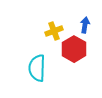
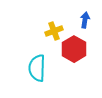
blue arrow: moved 5 px up
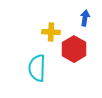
blue arrow: moved 2 px up
yellow cross: moved 3 px left, 1 px down; rotated 24 degrees clockwise
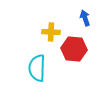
blue arrow: rotated 28 degrees counterclockwise
red hexagon: rotated 25 degrees counterclockwise
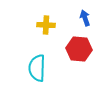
yellow cross: moved 5 px left, 7 px up
red hexagon: moved 5 px right
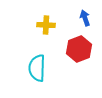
red hexagon: rotated 25 degrees counterclockwise
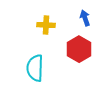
red hexagon: rotated 10 degrees counterclockwise
cyan semicircle: moved 2 px left
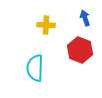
red hexagon: moved 1 px right, 1 px down; rotated 10 degrees counterclockwise
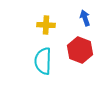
cyan semicircle: moved 8 px right, 7 px up
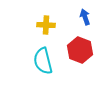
blue arrow: moved 1 px up
cyan semicircle: rotated 16 degrees counterclockwise
